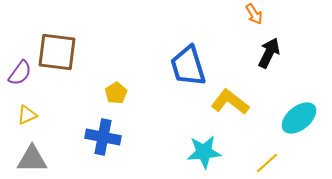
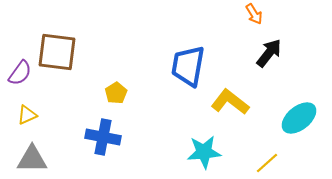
black arrow: rotated 12 degrees clockwise
blue trapezoid: rotated 27 degrees clockwise
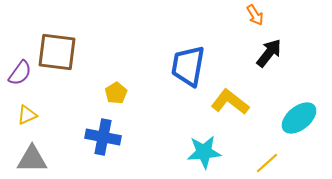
orange arrow: moved 1 px right, 1 px down
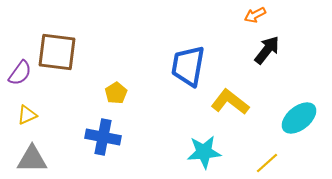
orange arrow: rotated 95 degrees clockwise
black arrow: moved 2 px left, 3 px up
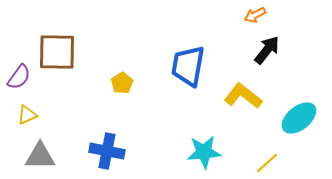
brown square: rotated 6 degrees counterclockwise
purple semicircle: moved 1 px left, 4 px down
yellow pentagon: moved 6 px right, 10 px up
yellow L-shape: moved 13 px right, 6 px up
blue cross: moved 4 px right, 14 px down
gray triangle: moved 8 px right, 3 px up
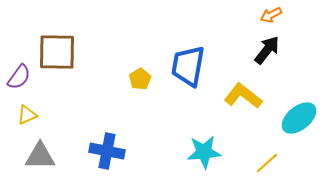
orange arrow: moved 16 px right
yellow pentagon: moved 18 px right, 4 px up
